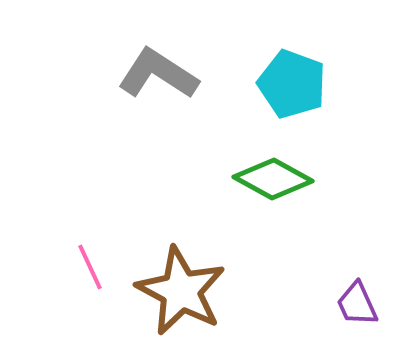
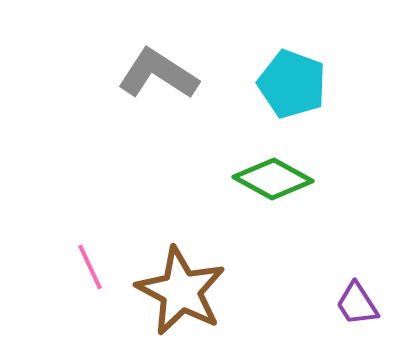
purple trapezoid: rotated 9 degrees counterclockwise
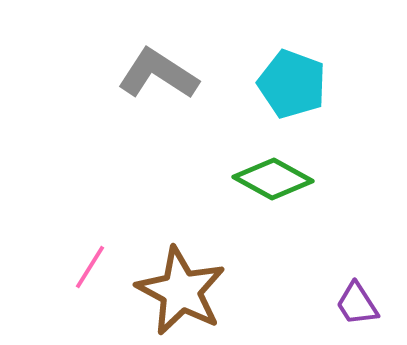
pink line: rotated 57 degrees clockwise
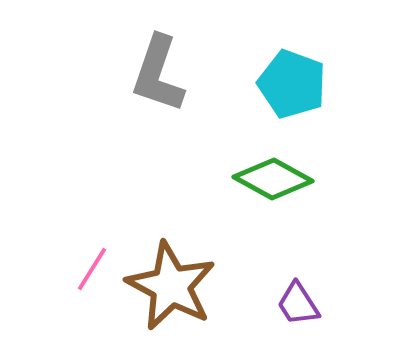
gray L-shape: rotated 104 degrees counterclockwise
pink line: moved 2 px right, 2 px down
brown star: moved 10 px left, 5 px up
purple trapezoid: moved 59 px left
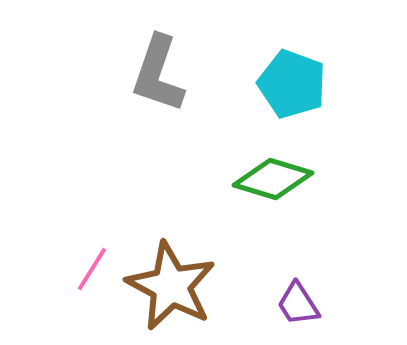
green diamond: rotated 12 degrees counterclockwise
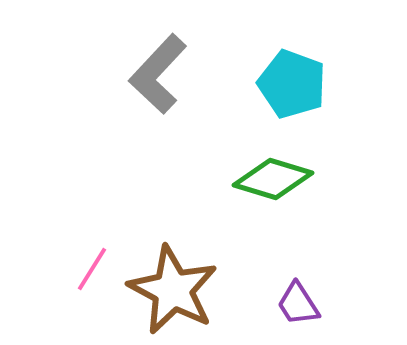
gray L-shape: rotated 24 degrees clockwise
brown star: moved 2 px right, 4 px down
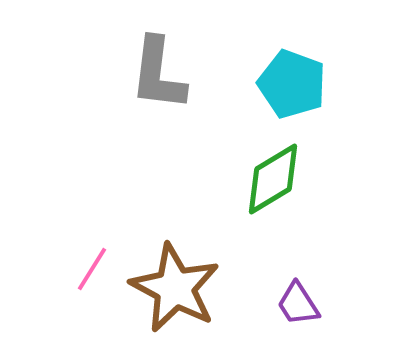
gray L-shape: rotated 36 degrees counterclockwise
green diamond: rotated 48 degrees counterclockwise
brown star: moved 2 px right, 2 px up
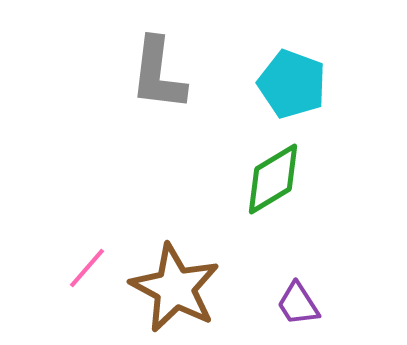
pink line: moved 5 px left, 1 px up; rotated 9 degrees clockwise
